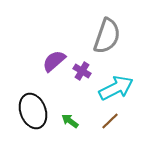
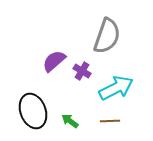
brown line: rotated 42 degrees clockwise
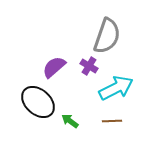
purple semicircle: moved 6 px down
purple cross: moved 7 px right, 5 px up
black ellipse: moved 5 px right, 9 px up; rotated 28 degrees counterclockwise
brown line: moved 2 px right
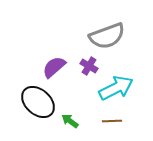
gray semicircle: rotated 51 degrees clockwise
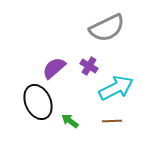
gray semicircle: moved 8 px up; rotated 6 degrees counterclockwise
purple semicircle: moved 1 px down
black ellipse: rotated 24 degrees clockwise
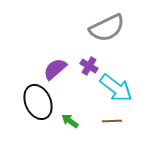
purple semicircle: moved 1 px right, 1 px down
cyan arrow: rotated 64 degrees clockwise
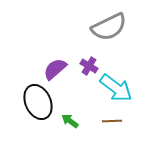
gray semicircle: moved 2 px right, 1 px up
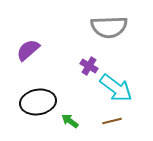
gray semicircle: rotated 24 degrees clockwise
purple semicircle: moved 27 px left, 19 px up
black ellipse: rotated 76 degrees counterclockwise
brown line: rotated 12 degrees counterclockwise
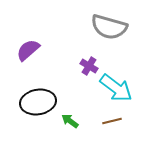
gray semicircle: rotated 18 degrees clockwise
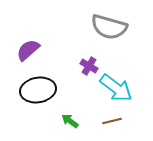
black ellipse: moved 12 px up
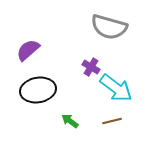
purple cross: moved 2 px right, 1 px down
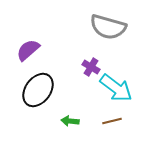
gray semicircle: moved 1 px left
black ellipse: rotated 44 degrees counterclockwise
green arrow: rotated 30 degrees counterclockwise
